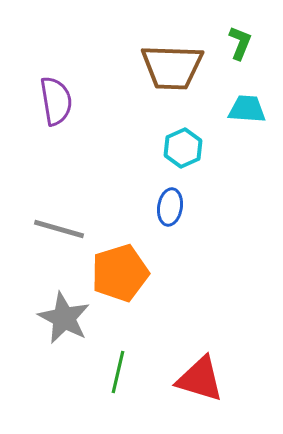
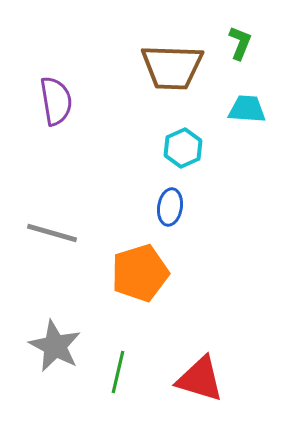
gray line: moved 7 px left, 4 px down
orange pentagon: moved 20 px right
gray star: moved 9 px left, 28 px down
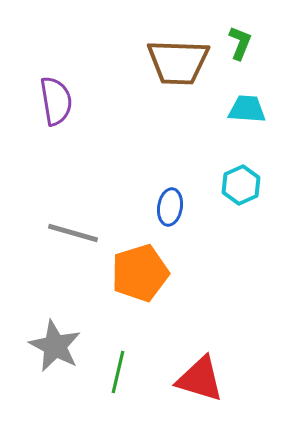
brown trapezoid: moved 6 px right, 5 px up
cyan hexagon: moved 58 px right, 37 px down
gray line: moved 21 px right
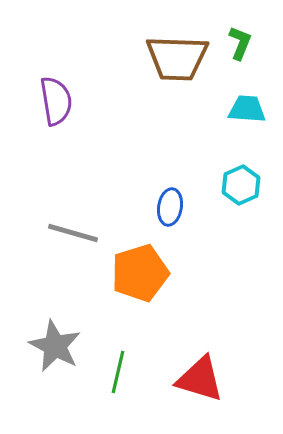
brown trapezoid: moved 1 px left, 4 px up
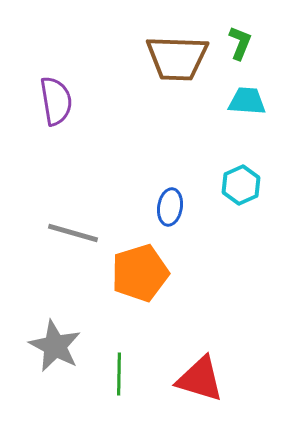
cyan trapezoid: moved 8 px up
green line: moved 1 px right, 2 px down; rotated 12 degrees counterclockwise
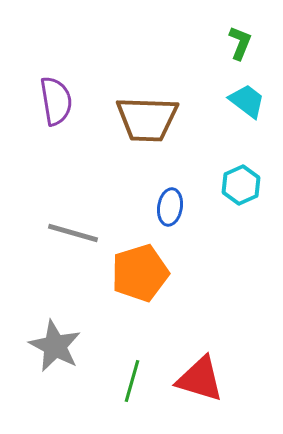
brown trapezoid: moved 30 px left, 61 px down
cyan trapezoid: rotated 33 degrees clockwise
green line: moved 13 px right, 7 px down; rotated 15 degrees clockwise
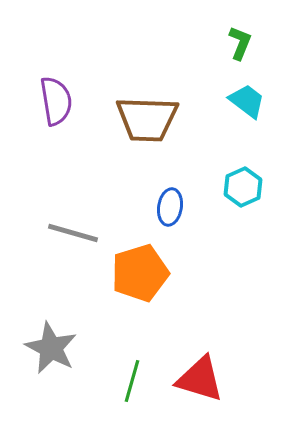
cyan hexagon: moved 2 px right, 2 px down
gray star: moved 4 px left, 2 px down
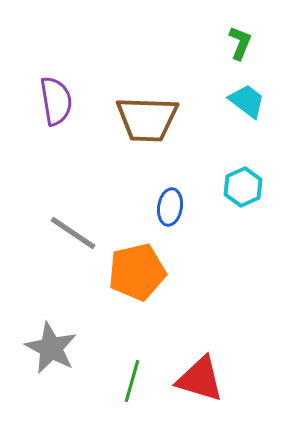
gray line: rotated 18 degrees clockwise
orange pentagon: moved 3 px left, 1 px up; rotated 4 degrees clockwise
